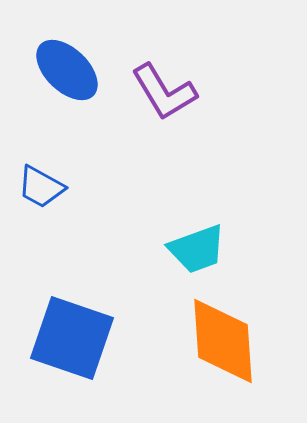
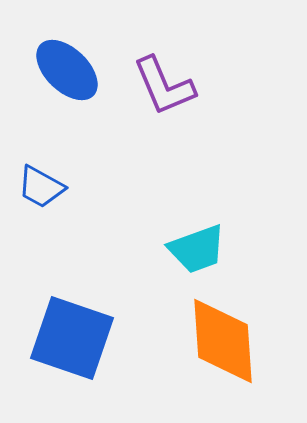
purple L-shape: moved 6 px up; rotated 8 degrees clockwise
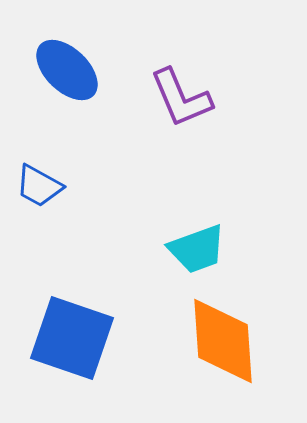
purple L-shape: moved 17 px right, 12 px down
blue trapezoid: moved 2 px left, 1 px up
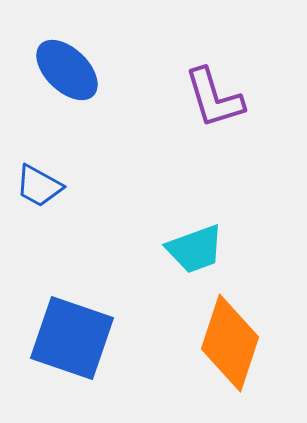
purple L-shape: moved 33 px right; rotated 6 degrees clockwise
cyan trapezoid: moved 2 px left
orange diamond: moved 7 px right, 2 px down; rotated 22 degrees clockwise
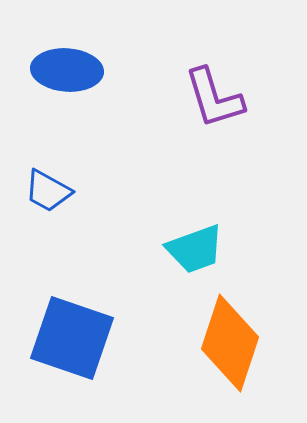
blue ellipse: rotated 40 degrees counterclockwise
blue trapezoid: moved 9 px right, 5 px down
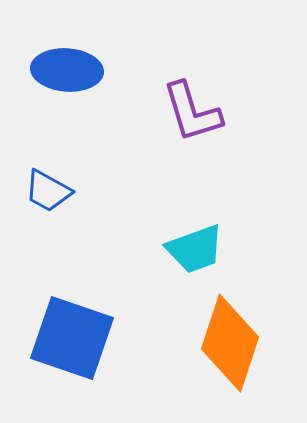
purple L-shape: moved 22 px left, 14 px down
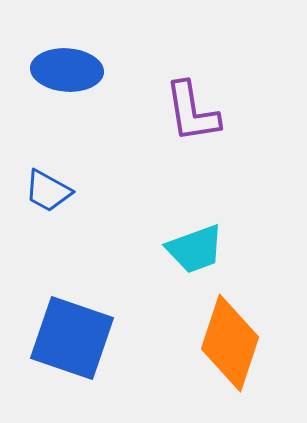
purple L-shape: rotated 8 degrees clockwise
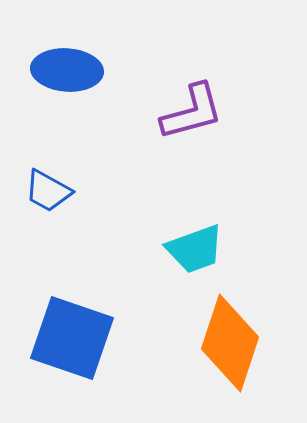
purple L-shape: rotated 96 degrees counterclockwise
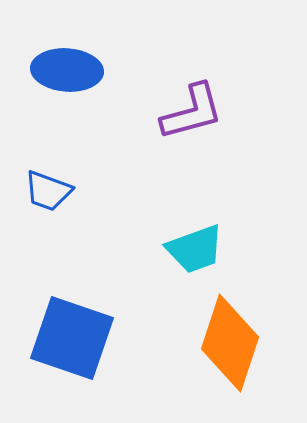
blue trapezoid: rotated 9 degrees counterclockwise
